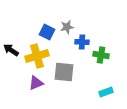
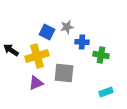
gray square: moved 1 px down
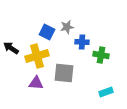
black arrow: moved 2 px up
purple triangle: rotated 28 degrees clockwise
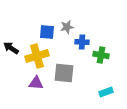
blue square: rotated 21 degrees counterclockwise
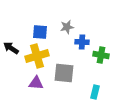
blue square: moved 7 px left
cyan rectangle: moved 11 px left; rotated 56 degrees counterclockwise
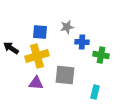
gray square: moved 1 px right, 2 px down
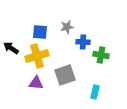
blue cross: moved 1 px right
gray square: rotated 25 degrees counterclockwise
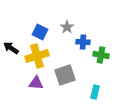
gray star: rotated 24 degrees counterclockwise
blue square: rotated 21 degrees clockwise
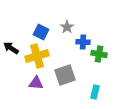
blue square: moved 1 px right
green cross: moved 2 px left, 1 px up
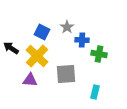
blue square: moved 1 px right
blue cross: moved 1 px left, 2 px up
yellow cross: rotated 30 degrees counterclockwise
gray square: moved 1 px right, 1 px up; rotated 15 degrees clockwise
purple triangle: moved 6 px left, 3 px up
